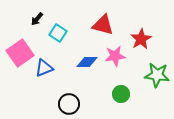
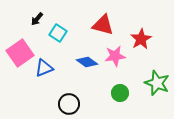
blue diamond: rotated 35 degrees clockwise
green star: moved 8 px down; rotated 15 degrees clockwise
green circle: moved 1 px left, 1 px up
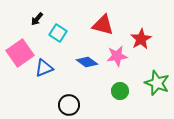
pink star: moved 2 px right
green circle: moved 2 px up
black circle: moved 1 px down
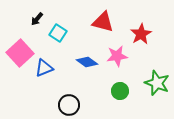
red triangle: moved 3 px up
red star: moved 5 px up
pink square: rotated 8 degrees counterclockwise
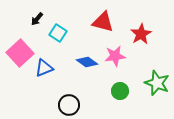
pink star: moved 2 px left
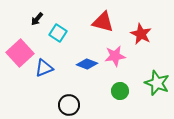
red star: rotated 15 degrees counterclockwise
blue diamond: moved 2 px down; rotated 15 degrees counterclockwise
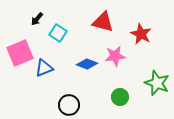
pink square: rotated 20 degrees clockwise
green circle: moved 6 px down
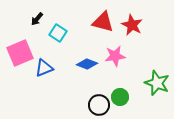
red star: moved 9 px left, 9 px up
black circle: moved 30 px right
